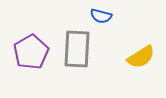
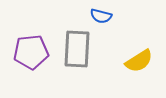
purple pentagon: rotated 24 degrees clockwise
yellow semicircle: moved 2 px left, 4 px down
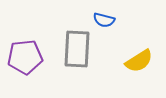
blue semicircle: moved 3 px right, 4 px down
purple pentagon: moved 6 px left, 5 px down
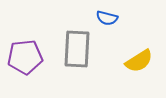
blue semicircle: moved 3 px right, 2 px up
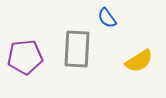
blue semicircle: rotated 40 degrees clockwise
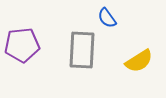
gray rectangle: moved 5 px right, 1 px down
purple pentagon: moved 3 px left, 12 px up
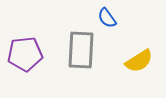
purple pentagon: moved 3 px right, 9 px down
gray rectangle: moved 1 px left
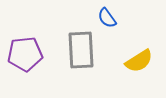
gray rectangle: rotated 6 degrees counterclockwise
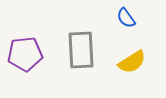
blue semicircle: moved 19 px right
yellow semicircle: moved 7 px left, 1 px down
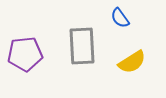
blue semicircle: moved 6 px left
gray rectangle: moved 1 px right, 4 px up
